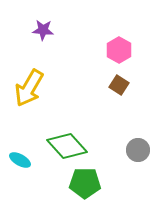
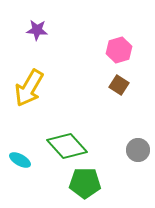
purple star: moved 6 px left
pink hexagon: rotated 15 degrees clockwise
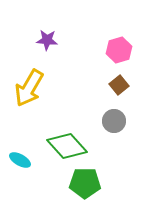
purple star: moved 10 px right, 10 px down
brown square: rotated 18 degrees clockwise
gray circle: moved 24 px left, 29 px up
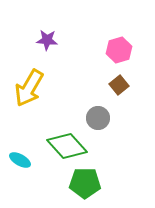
gray circle: moved 16 px left, 3 px up
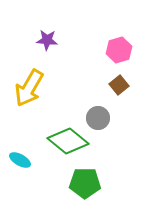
green diamond: moved 1 px right, 5 px up; rotated 9 degrees counterclockwise
